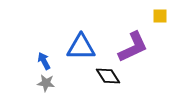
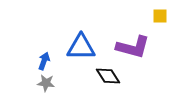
purple L-shape: rotated 40 degrees clockwise
blue arrow: rotated 48 degrees clockwise
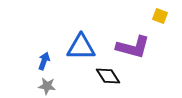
yellow square: rotated 21 degrees clockwise
gray star: moved 1 px right, 3 px down
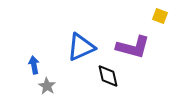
blue triangle: rotated 24 degrees counterclockwise
blue arrow: moved 10 px left, 4 px down; rotated 30 degrees counterclockwise
black diamond: rotated 20 degrees clockwise
gray star: rotated 24 degrees clockwise
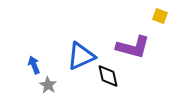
blue triangle: moved 9 px down
blue arrow: rotated 12 degrees counterclockwise
gray star: moved 1 px right, 1 px up
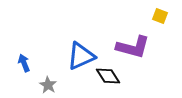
blue arrow: moved 10 px left, 2 px up
black diamond: rotated 20 degrees counterclockwise
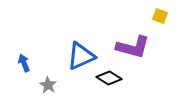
black diamond: moved 1 px right, 2 px down; rotated 25 degrees counterclockwise
